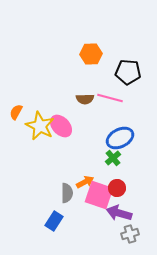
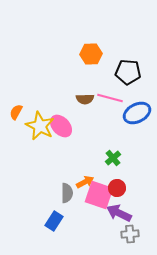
blue ellipse: moved 17 px right, 25 px up
purple arrow: rotated 10 degrees clockwise
gray cross: rotated 12 degrees clockwise
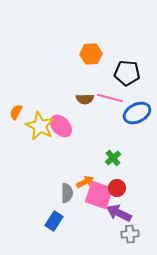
black pentagon: moved 1 px left, 1 px down
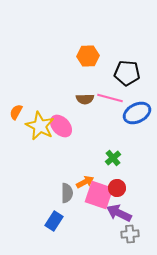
orange hexagon: moved 3 px left, 2 px down
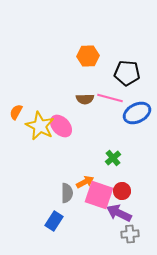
red circle: moved 5 px right, 3 px down
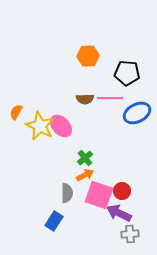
pink line: rotated 15 degrees counterclockwise
green cross: moved 28 px left
orange arrow: moved 7 px up
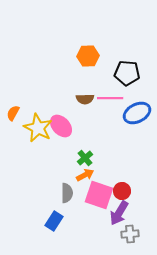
orange semicircle: moved 3 px left, 1 px down
yellow star: moved 2 px left, 2 px down
purple arrow: rotated 85 degrees counterclockwise
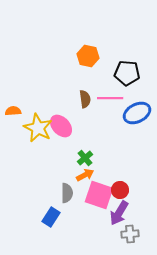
orange hexagon: rotated 15 degrees clockwise
brown semicircle: rotated 96 degrees counterclockwise
orange semicircle: moved 2 px up; rotated 56 degrees clockwise
red circle: moved 2 px left, 1 px up
blue rectangle: moved 3 px left, 4 px up
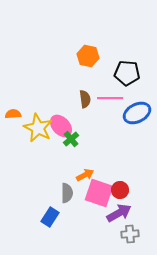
orange semicircle: moved 3 px down
green cross: moved 14 px left, 19 px up
pink square: moved 2 px up
purple arrow: rotated 150 degrees counterclockwise
blue rectangle: moved 1 px left
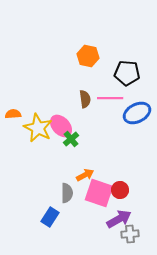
purple arrow: moved 6 px down
